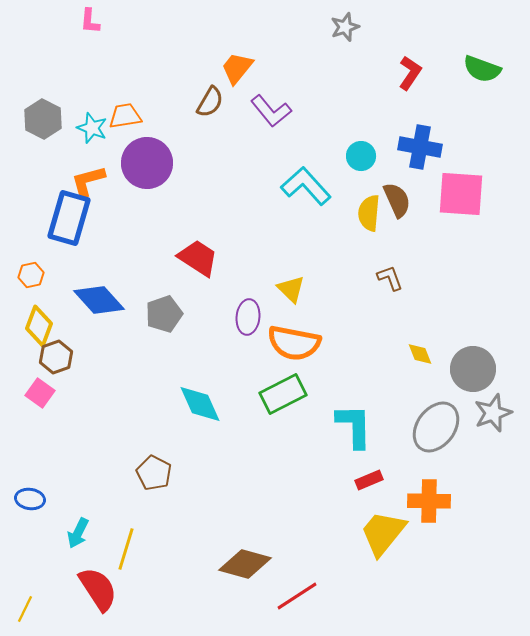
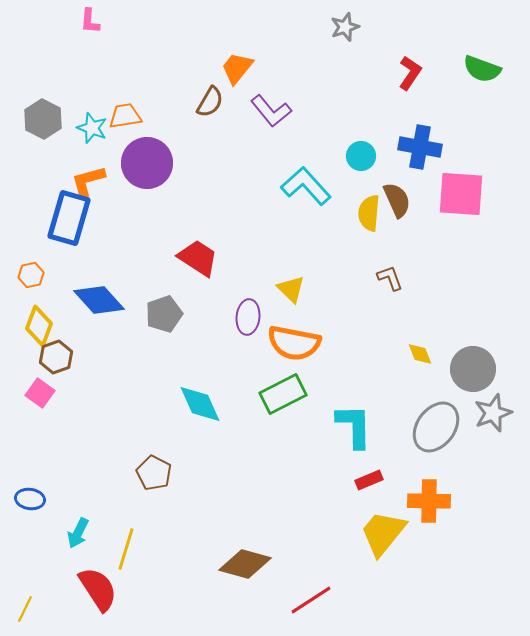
red line at (297, 596): moved 14 px right, 4 px down
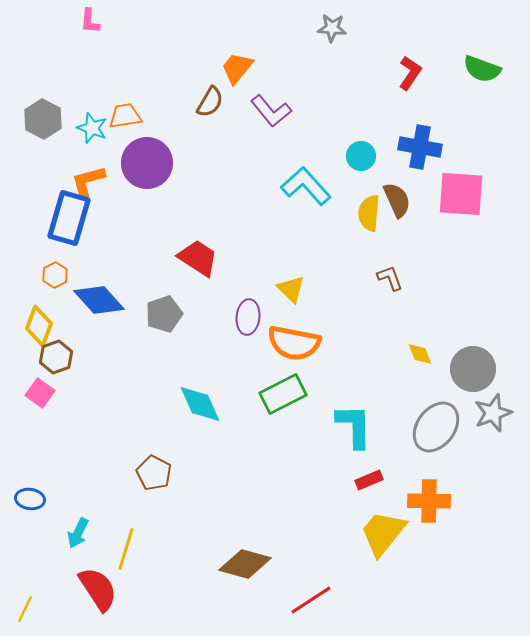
gray star at (345, 27): moved 13 px left, 1 px down; rotated 24 degrees clockwise
orange hexagon at (31, 275): moved 24 px right; rotated 15 degrees counterclockwise
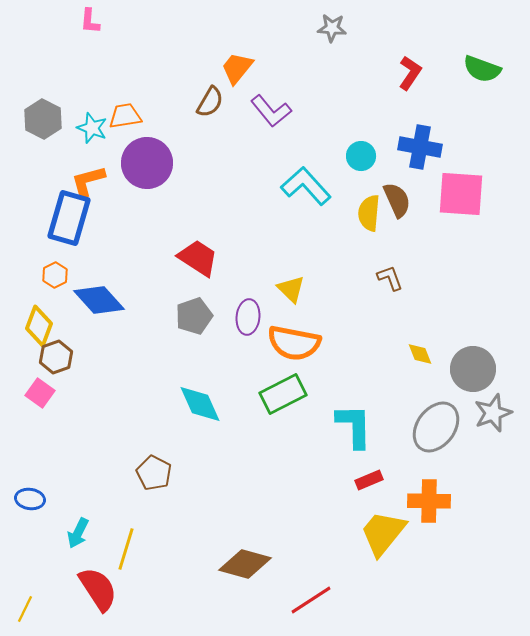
gray pentagon at (164, 314): moved 30 px right, 2 px down
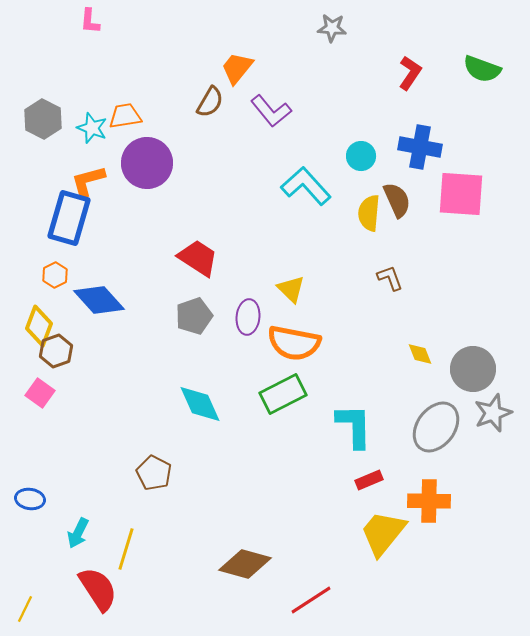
brown hexagon at (56, 357): moved 6 px up
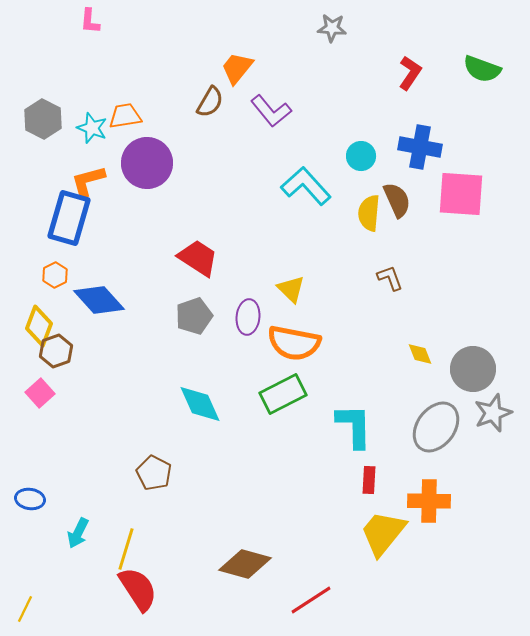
pink square at (40, 393): rotated 12 degrees clockwise
red rectangle at (369, 480): rotated 64 degrees counterclockwise
red semicircle at (98, 589): moved 40 px right
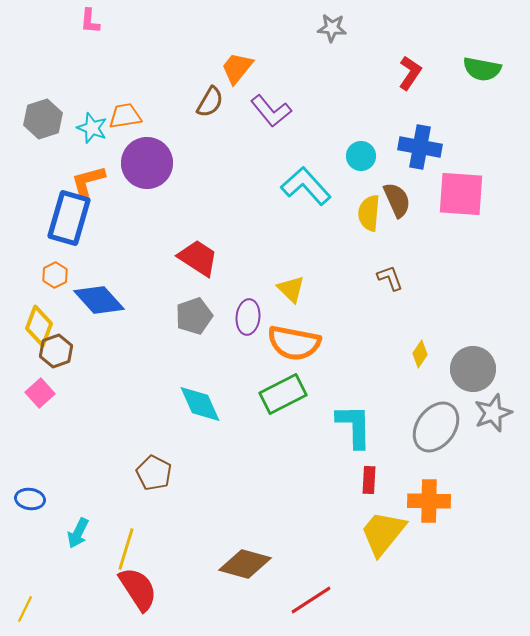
green semicircle at (482, 69): rotated 9 degrees counterclockwise
gray hexagon at (43, 119): rotated 15 degrees clockwise
yellow diamond at (420, 354): rotated 56 degrees clockwise
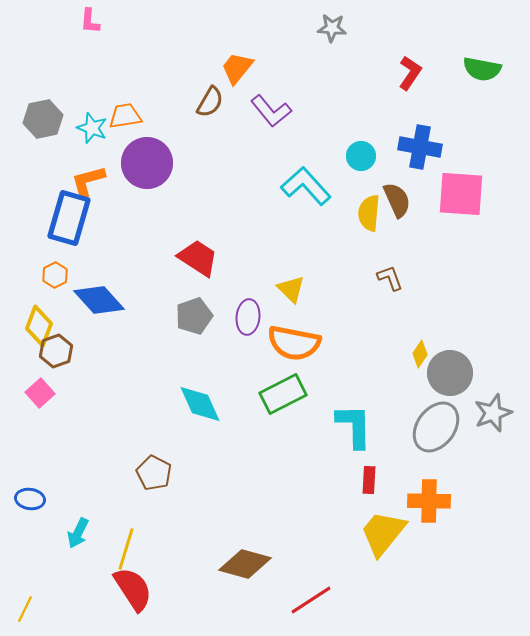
gray hexagon at (43, 119): rotated 6 degrees clockwise
gray circle at (473, 369): moved 23 px left, 4 px down
red semicircle at (138, 589): moved 5 px left
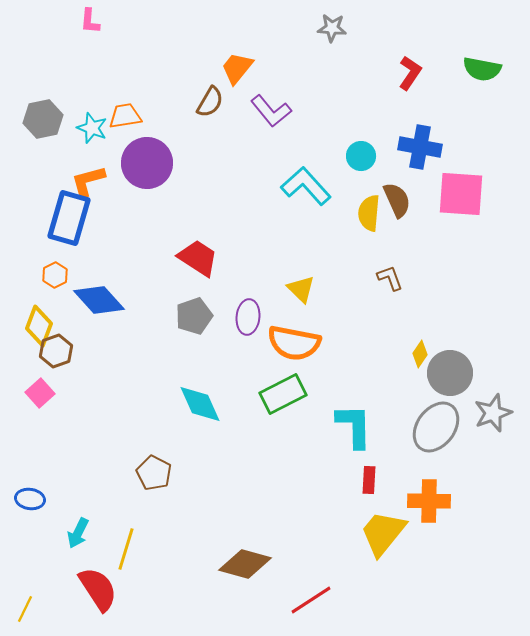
yellow triangle at (291, 289): moved 10 px right
red semicircle at (133, 589): moved 35 px left
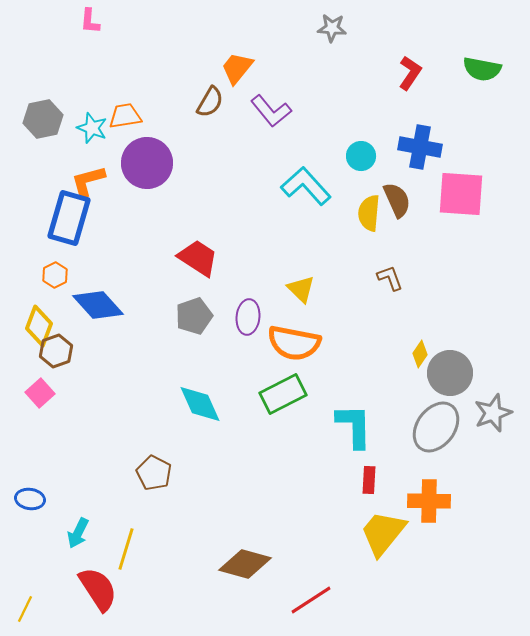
blue diamond at (99, 300): moved 1 px left, 5 px down
